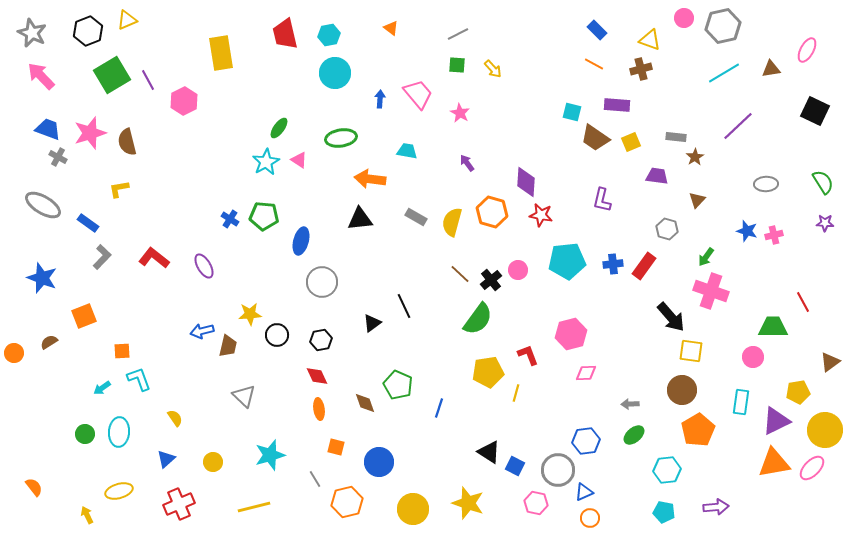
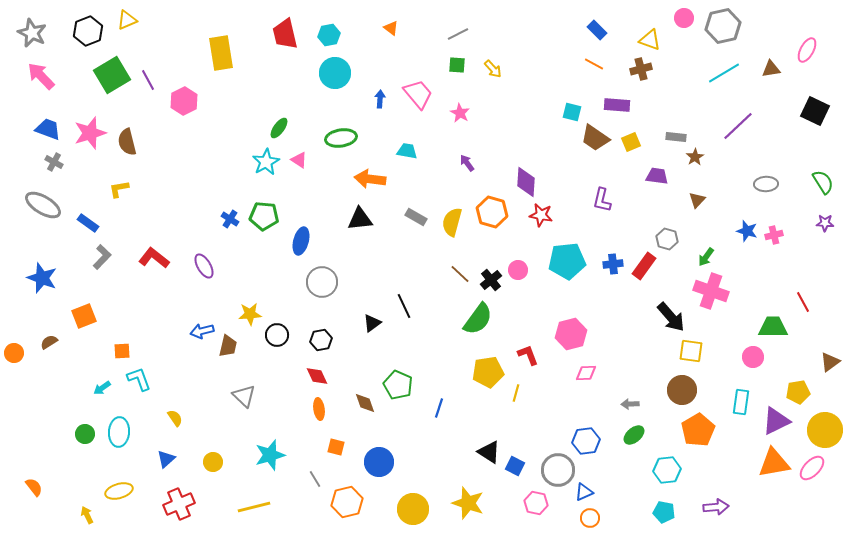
gray cross at (58, 157): moved 4 px left, 5 px down
gray hexagon at (667, 229): moved 10 px down
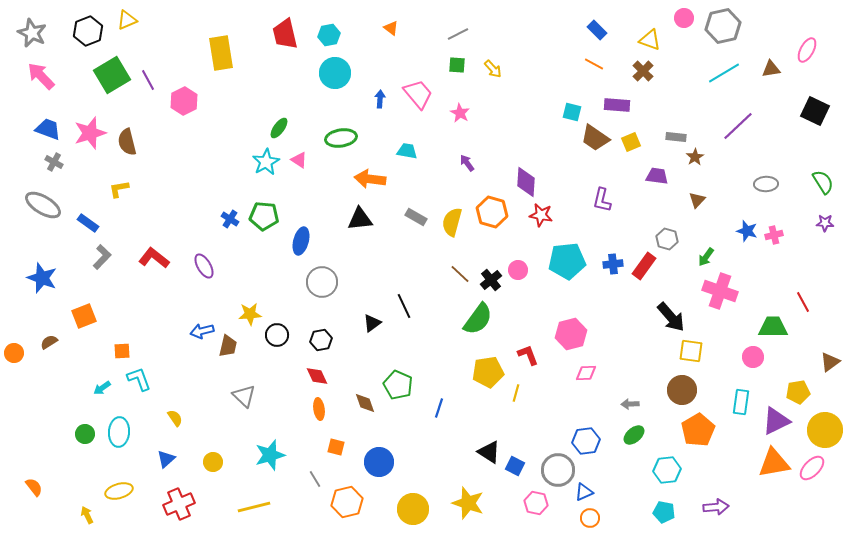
brown cross at (641, 69): moved 2 px right, 2 px down; rotated 30 degrees counterclockwise
pink cross at (711, 291): moved 9 px right
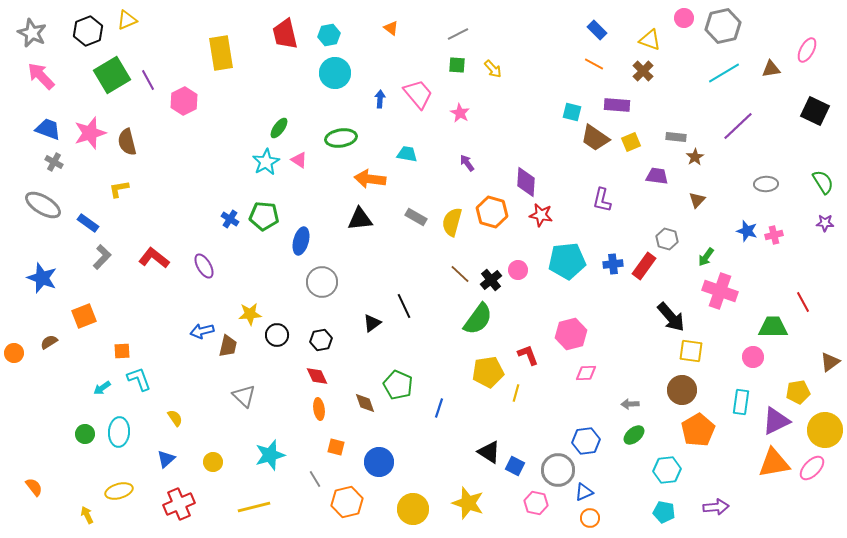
cyan trapezoid at (407, 151): moved 3 px down
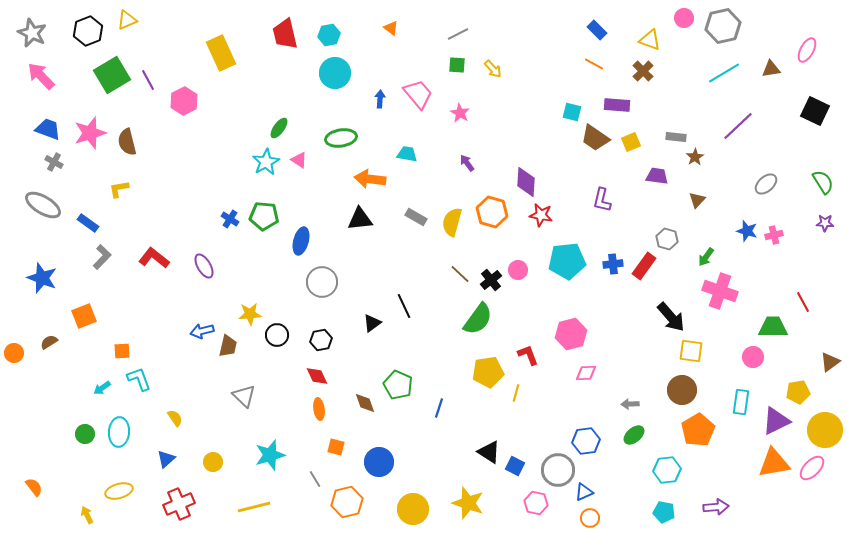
yellow rectangle at (221, 53): rotated 16 degrees counterclockwise
gray ellipse at (766, 184): rotated 40 degrees counterclockwise
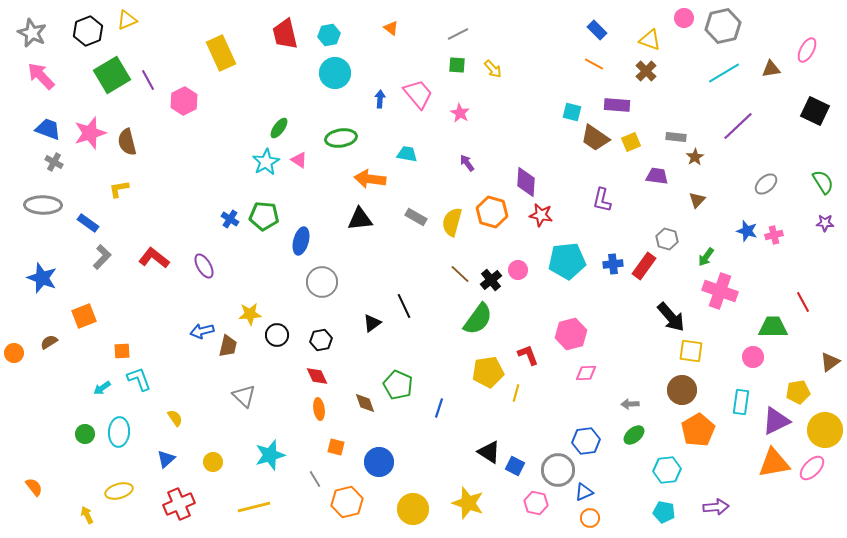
brown cross at (643, 71): moved 3 px right
gray ellipse at (43, 205): rotated 30 degrees counterclockwise
